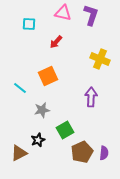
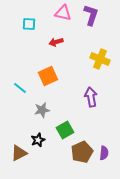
red arrow: rotated 32 degrees clockwise
purple arrow: rotated 12 degrees counterclockwise
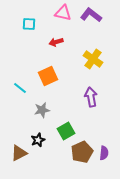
purple L-shape: rotated 70 degrees counterclockwise
yellow cross: moved 7 px left; rotated 12 degrees clockwise
green square: moved 1 px right, 1 px down
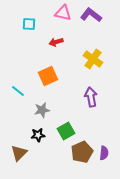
cyan line: moved 2 px left, 3 px down
black star: moved 5 px up; rotated 16 degrees clockwise
brown triangle: rotated 18 degrees counterclockwise
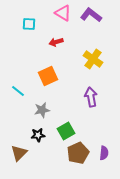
pink triangle: rotated 18 degrees clockwise
brown pentagon: moved 4 px left, 1 px down
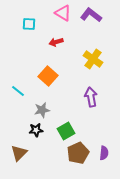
orange square: rotated 24 degrees counterclockwise
black star: moved 2 px left, 5 px up
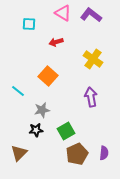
brown pentagon: moved 1 px left, 1 px down
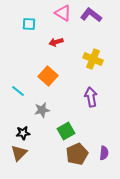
yellow cross: rotated 12 degrees counterclockwise
black star: moved 13 px left, 3 px down
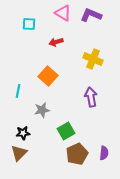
purple L-shape: rotated 15 degrees counterclockwise
cyan line: rotated 64 degrees clockwise
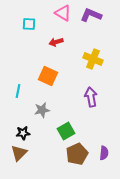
orange square: rotated 18 degrees counterclockwise
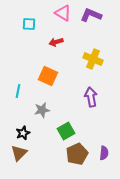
black star: rotated 16 degrees counterclockwise
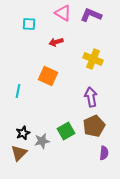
gray star: moved 31 px down
brown pentagon: moved 17 px right, 28 px up
